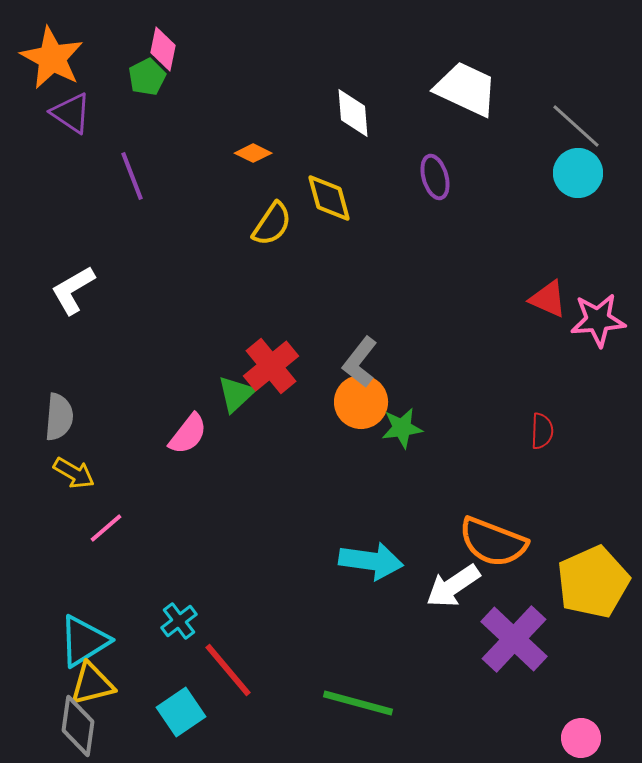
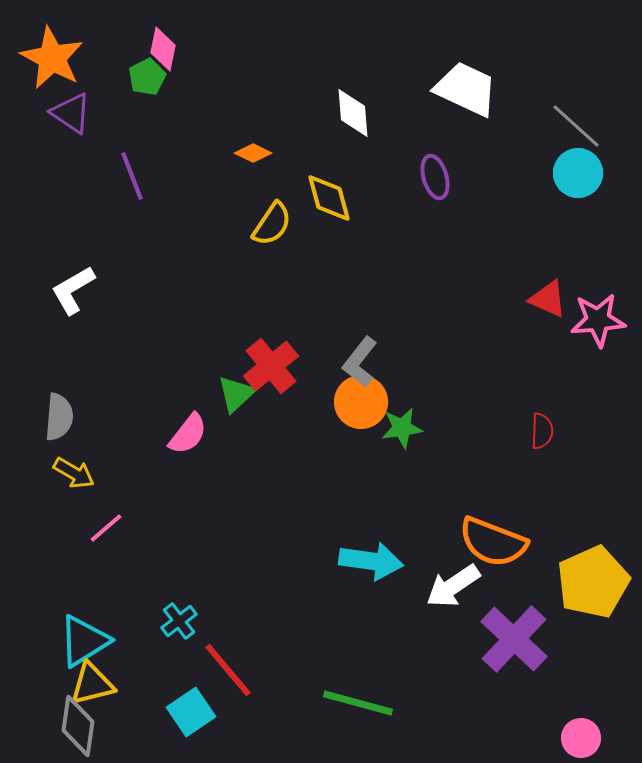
cyan square: moved 10 px right
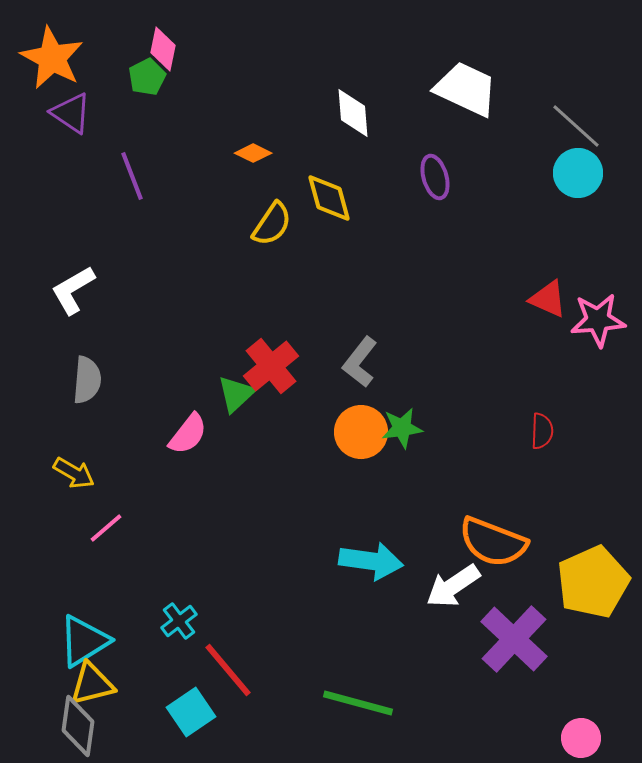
orange circle: moved 30 px down
gray semicircle: moved 28 px right, 37 px up
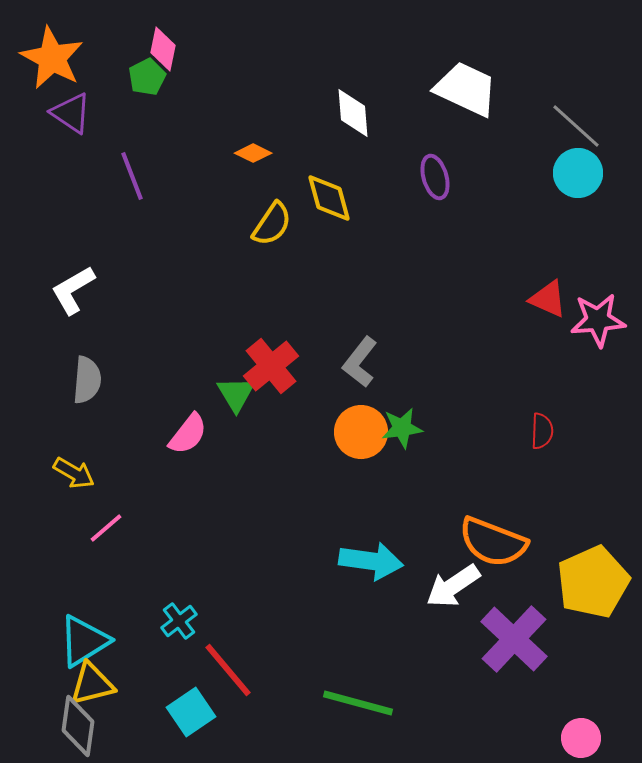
green triangle: rotated 18 degrees counterclockwise
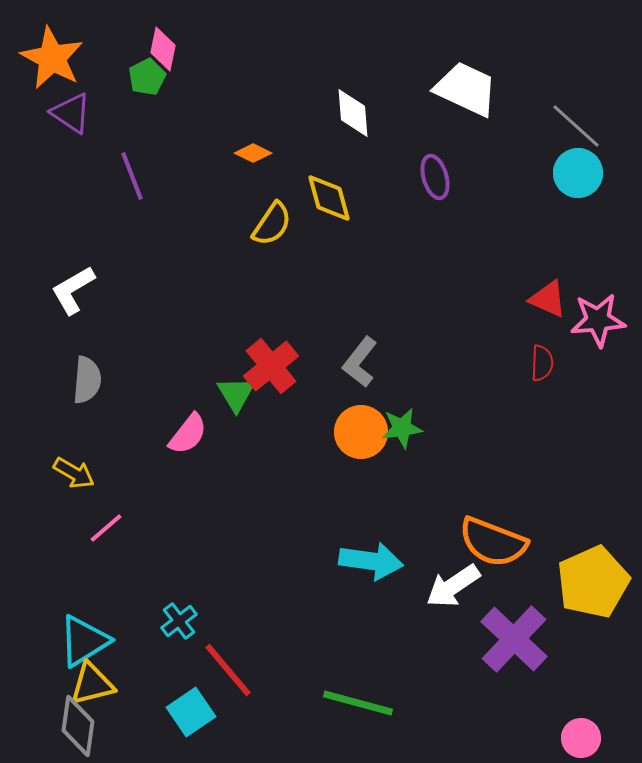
red semicircle: moved 68 px up
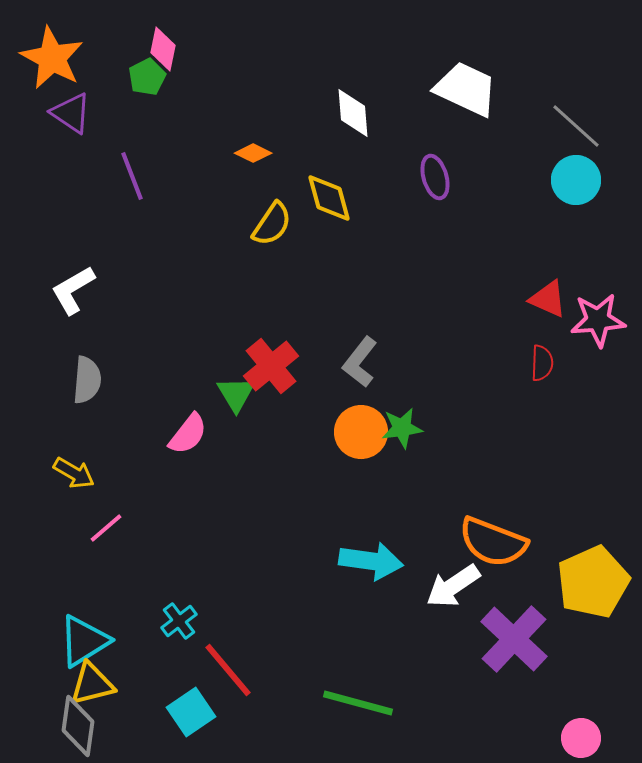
cyan circle: moved 2 px left, 7 px down
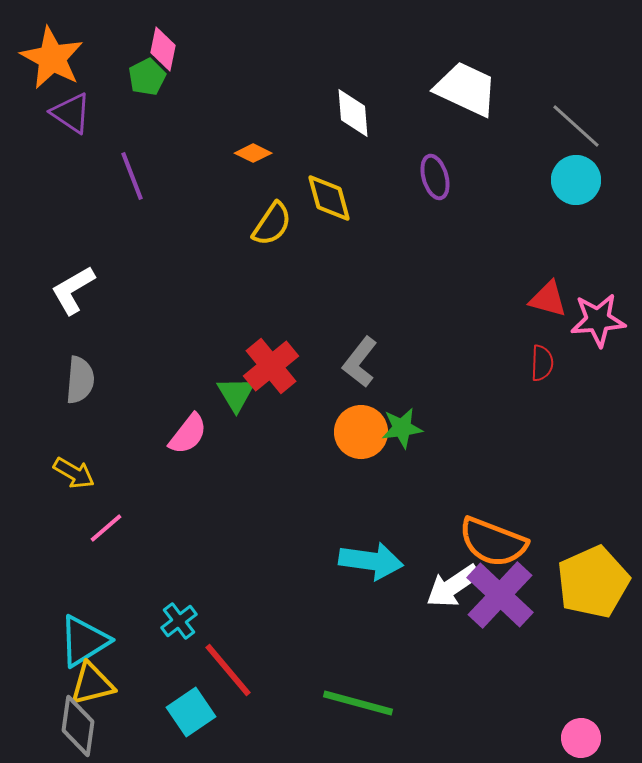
red triangle: rotated 9 degrees counterclockwise
gray semicircle: moved 7 px left
purple cross: moved 14 px left, 44 px up
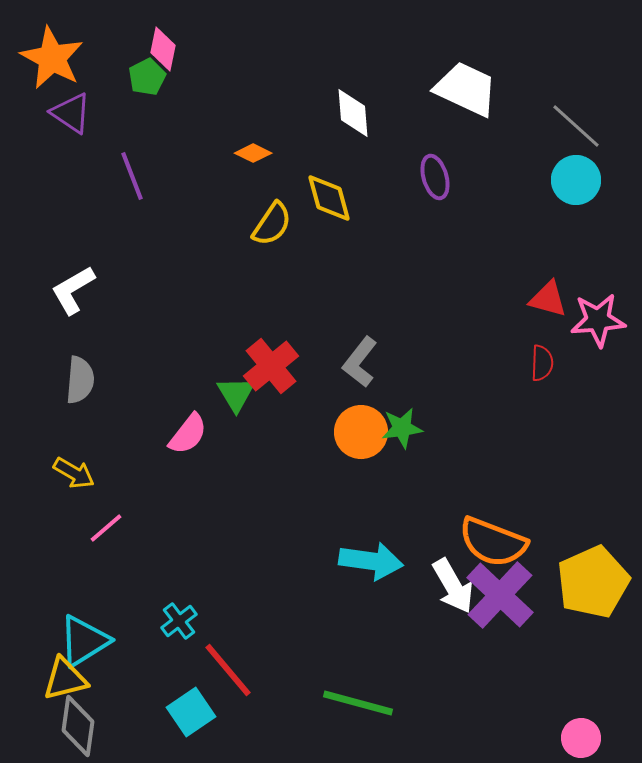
white arrow: rotated 86 degrees counterclockwise
yellow triangle: moved 27 px left, 5 px up
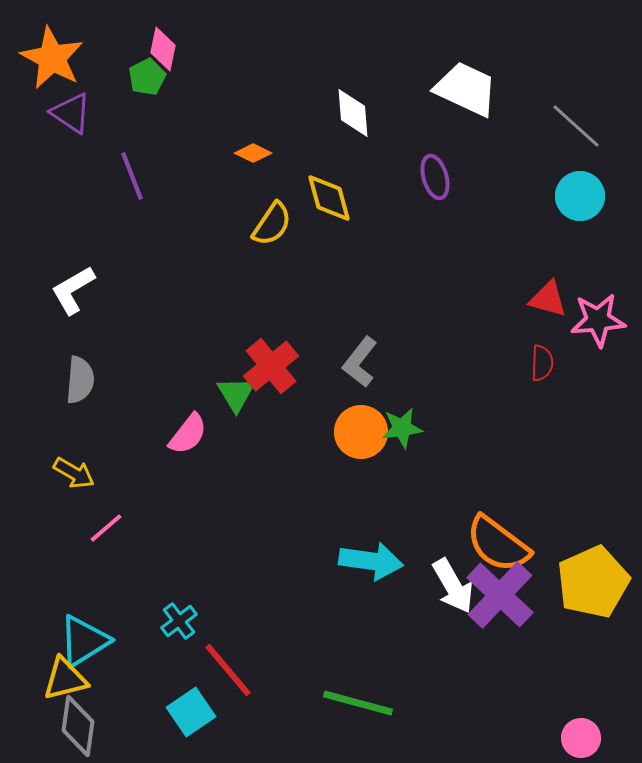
cyan circle: moved 4 px right, 16 px down
orange semicircle: moved 5 px right, 2 px down; rotated 16 degrees clockwise
